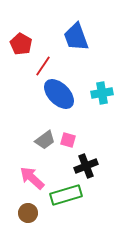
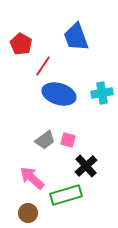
blue ellipse: rotated 28 degrees counterclockwise
black cross: rotated 20 degrees counterclockwise
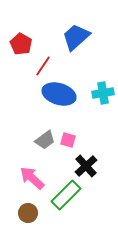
blue trapezoid: rotated 68 degrees clockwise
cyan cross: moved 1 px right
green rectangle: rotated 28 degrees counterclockwise
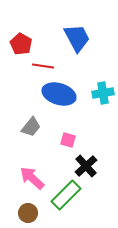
blue trapezoid: moved 1 px right, 1 px down; rotated 104 degrees clockwise
red line: rotated 65 degrees clockwise
gray trapezoid: moved 14 px left, 13 px up; rotated 15 degrees counterclockwise
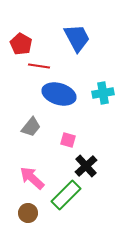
red line: moved 4 px left
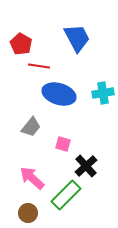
pink square: moved 5 px left, 4 px down
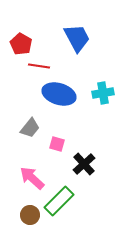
gray trapezoid: moved 1 px left, 1 px down
pink square: moved 6 px left
black cross: moved 2 px left, 2 px up
green rectangle: moved 7 px left, 6 px down
brown circle: moved 2 px right, 2 px down
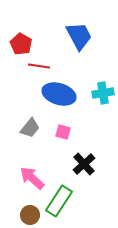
blue trapezoid: moved 2 px right, 2 px up
pink square: moved 6 px right, 12 px up
green rectangle: rotated 12 degrees counterclockwise
